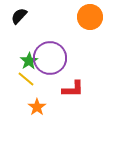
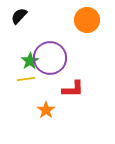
orange circle: moved 3 px left, 3 px down
green star: moved 1 px right
yellow line: rotated 48 degrees counterclockwise
orange star: moved 9 px right, 3 px down
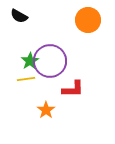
black semicircle: rotated 102 degrees counterclockwise
orange circle: moved 1 px right
purple circle: moved 3 px down
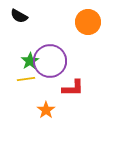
orange circle: moved 2 px down
red L-shape: moved 1 px up
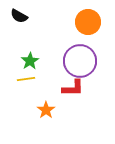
purple circle: moved 30 px right
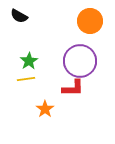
orange circle: moved 2 px right, 1 px up
green star: moved 1 px left
orange star: moved 1 px left, 1 px up
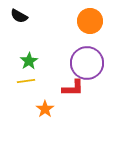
purple circle: moved 7 px right, 2 px down
yellow line: moved 2 px down
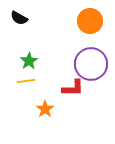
black semicircle: moved 2 px down
purple circle: moved 4 px right, 1 px down
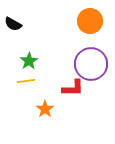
black semicircle: moved 6 px left, 6 px down
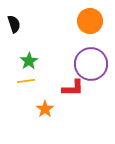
black semicircle: moved 1 px right; rotated 138 degrees counterclockwise
